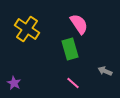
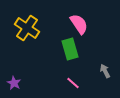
yellow cross: moved 1 px up
gray arrow: rotated 40 degrees clockwise
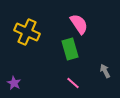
yellow cross: moved 4 px down; rotated 10 degrees counterclockwise
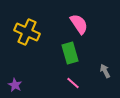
green rectangle: moved 4 px down
purple star: moved 1 px right, 2 px down
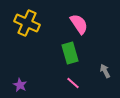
yellow cross: moved 9 px up
purple star: moved 5 px right
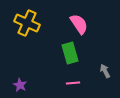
pink line: rotated 48 degrees counterclockwise
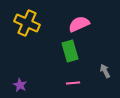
pink semicircle: rotated 80 degrees counterclockwise
green rectangle: moved 2 px up
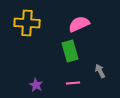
yellow cross: rotated 20 degrees counterclockwise
gray arrow: moved 5 px left
purple star: moved 16 px right
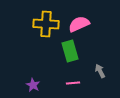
yellow cross: moved 19 px right, 1 px down
purple star: moved 3 px left
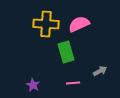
green rectangle: moved 4 px left, 1 px down
gray arrow: rotated 88 degrees clockwise
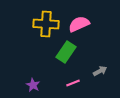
green rectangle: rotated 50 degrees clockwise
pink line: rotated 16 degrees counterclockwise
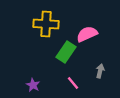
pink semicircle: moved 8 px right, 10 px down
gray arrow: rotated 48 degrees counterclockwise
pink line: rotated 72 degrees clockwise
